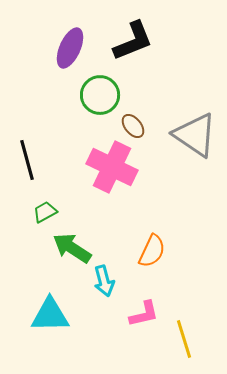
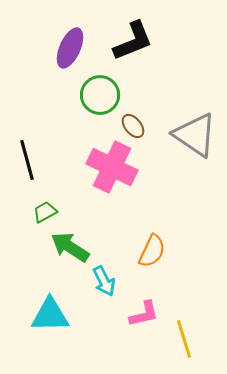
green arrow: moved 2 px left, 1 px up
cyan arrow: rotated 12 degrees counterclockwise
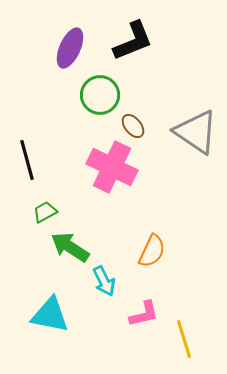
gray triangle: moved 1 px right, 3 px up
cyan triangle: rotated 12 degrees clockwise
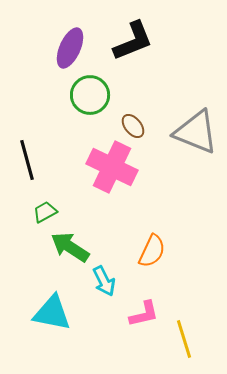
green circle: moved 10 px left
gray triangle: rotated 12 degrees counterclockwise
cyan triangle: moved 2 px right, 2 px up
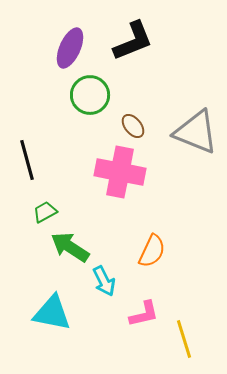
pink cross: moved 8 px right, 5 px down; rotated 15 degrees counterclockwise
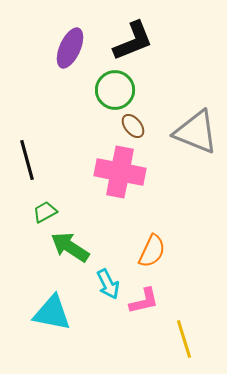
green circle: moved 25 px right, 5 px up
cyan arrow: moved 4 px right, 3 px down
pink L-shape: moved 13 px up
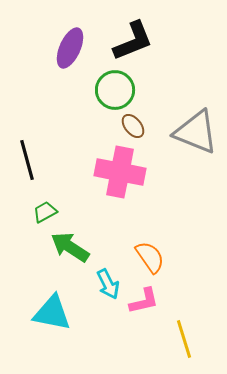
orange semicircle: moved 2 px left, 6 px down; rotated 60 degrees counterclockwise
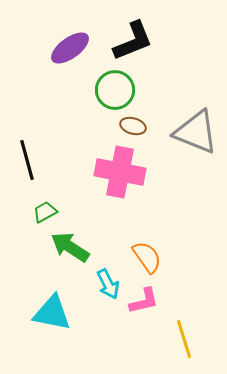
purple ellipse: rotated 30 degrees clockwise
brown ellipse: rotated 35 degrees counterclockwise
orange semicircle: moved 3 px left
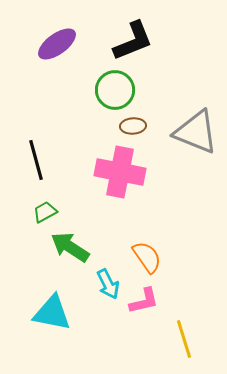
purple ellipse: moved 13 px left, 4 px up
brown ellipse: rotated 20 degrees counterclockwise
black line: moved 9 px right
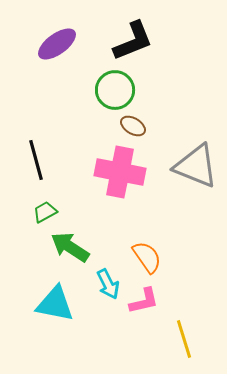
brown ellipse: rotated 35 degrees clockwise
gray triangle: moved 34 px down
cyan triangle: moved 3 px right, 9 px up
